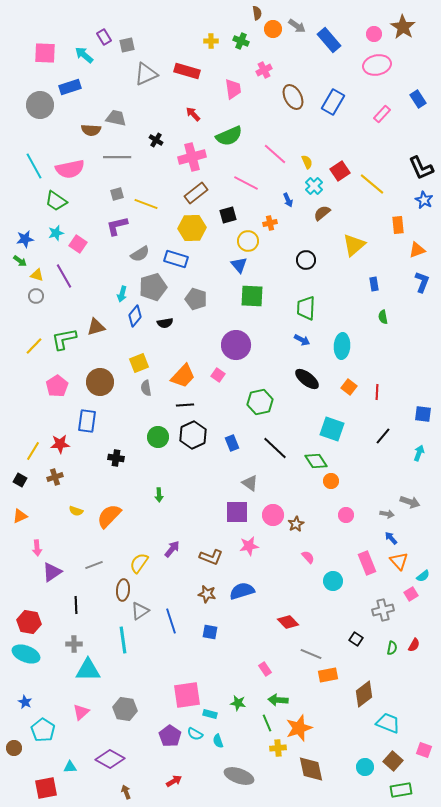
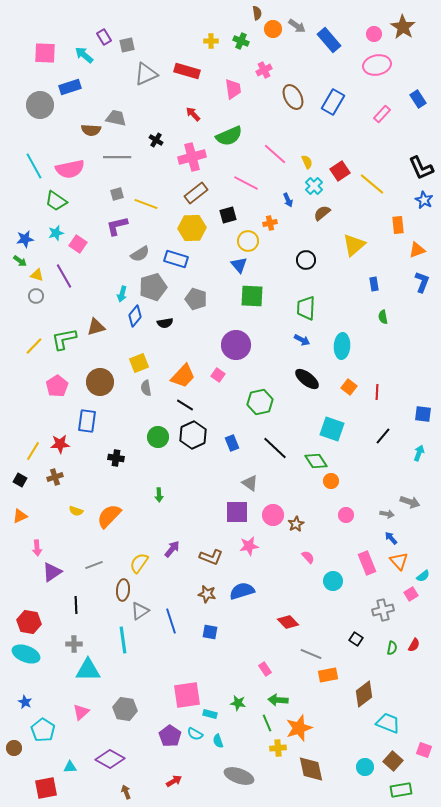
black line at (185, 405): rotated 36 degrees clockwise
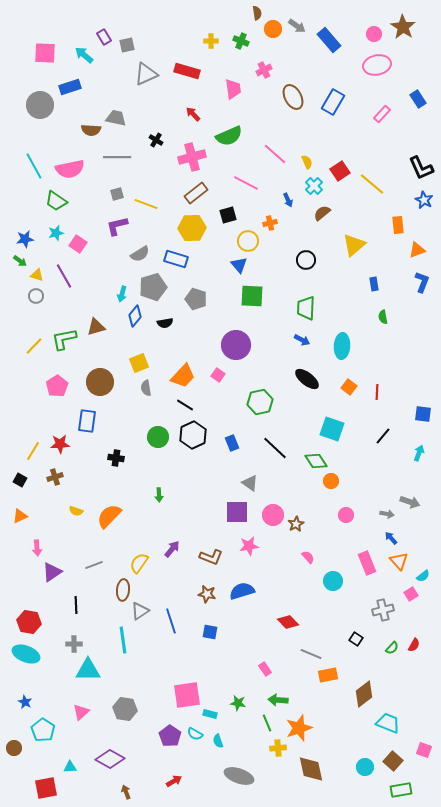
green semicircle at (392, 648): rotated 32 degrees clockwise
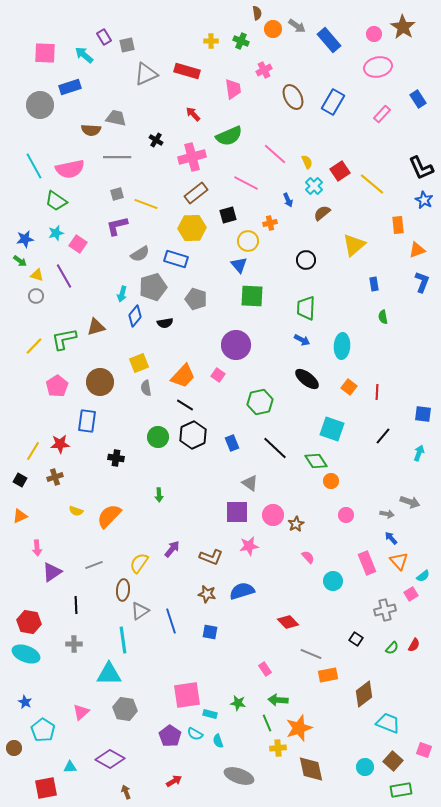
pink ellipse at (377, 65): moved 1 px right, 2 px down
gray cross at (383, 610): moved 2 px right
cyan triangle at (88, 670): moved 21 px right, 4 px down
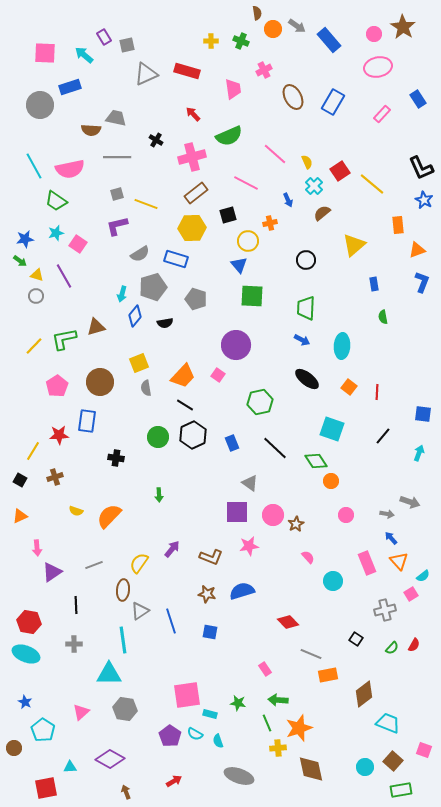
red star at (60, 444): moved 1 px left, 9 px up
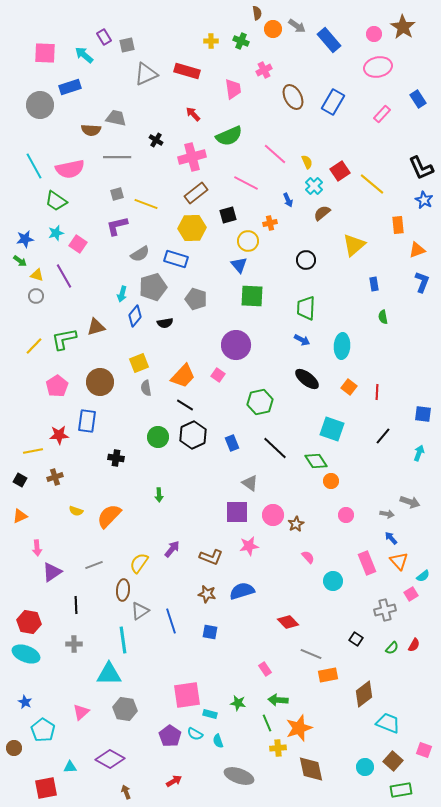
yellow line at (33, 451): rotated 48 degrees clockwise
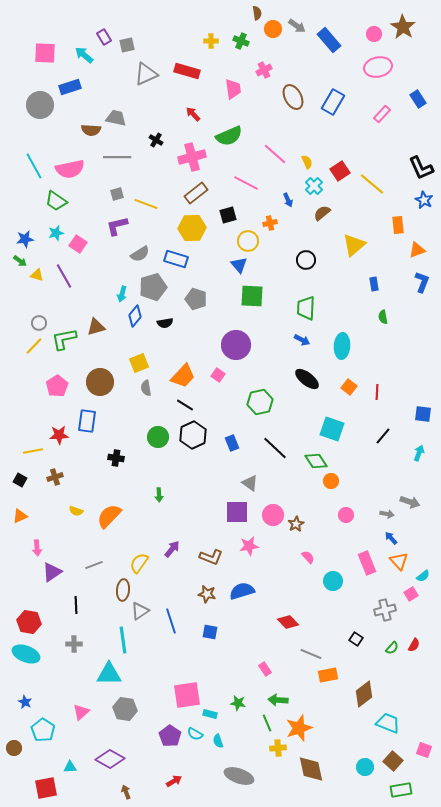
gray circle at (36, 296): moved 3 px right, 27 px down
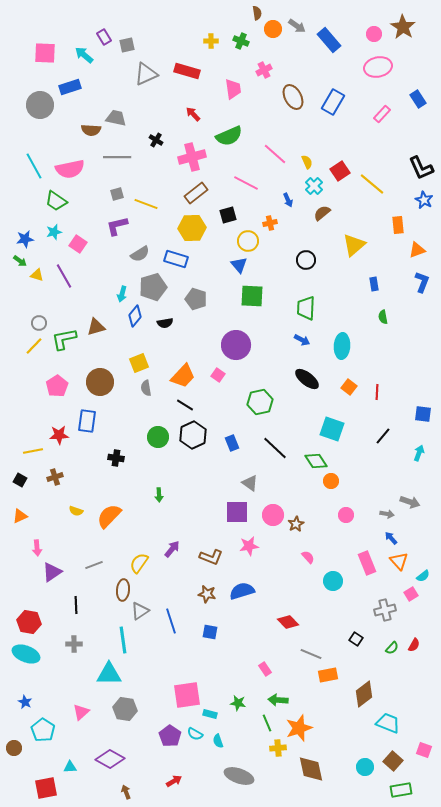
cyan star at (56, 233): moved 2 px left, 1 px up
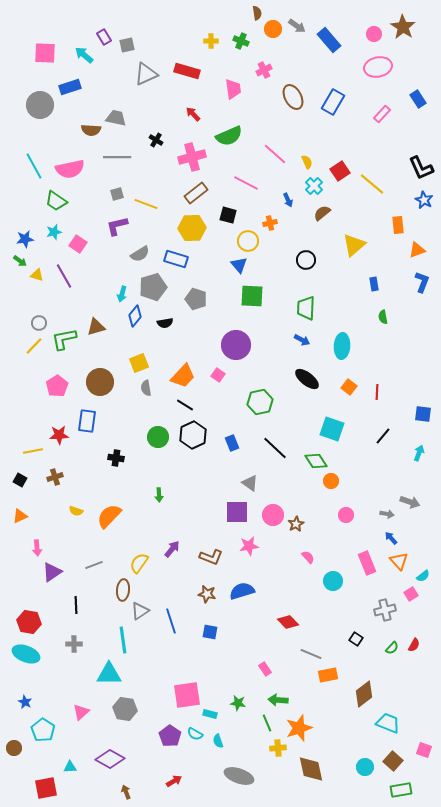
black square at (228, 215): rotated 30 degrees clockwise
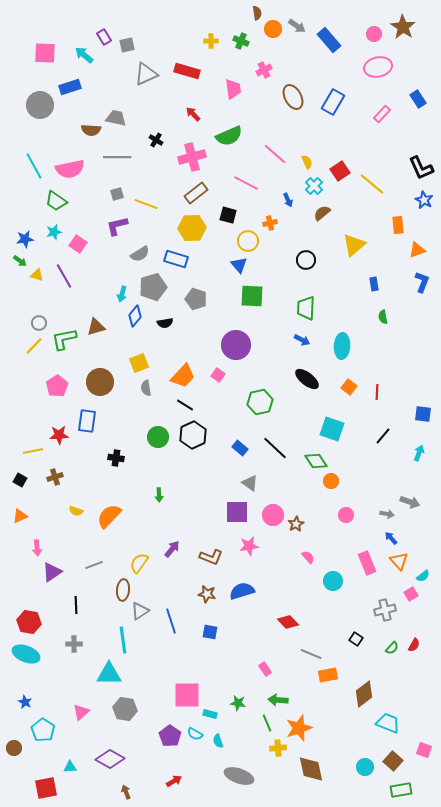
blue rectangle at (232, 443): moved 8 px right, 5 px down; rotated 28 degrees counterclockwise
pink square at (187, 695): rotated 8 degrees clockwise
